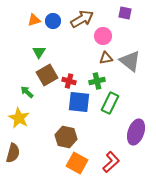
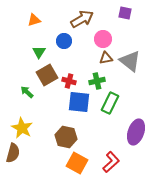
blue circle: moved 11 px right, 20 px down
pink circle: moved 3 px down
yellow star: moved 3 px right, 10 px down
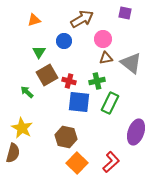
gray triangle: moved 1 px right, 2 px down
orange square: rotated 15 degrees clockwise
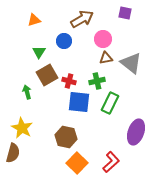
green arrow: rotated 32 degrees clockwise
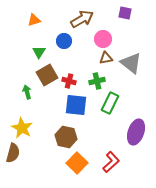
blue square: moved 3 px left, 3 px down
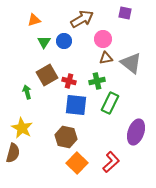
green triangle: moved 5 px right, 10 px up
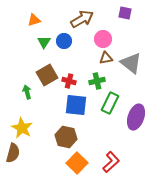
purple ellipse: moved 15 px up
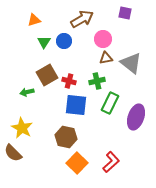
green arrow: rotated 88 degrees counterclockwise
brown semicircle: rotated 120 degrees clockwise
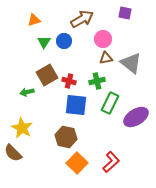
purple ellipse: rotated 40 degrees clockwise
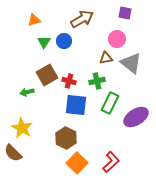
pink circle: moved 14 px right
brown hexagon: moved 1 px down; rotated 15 degrees clockwise
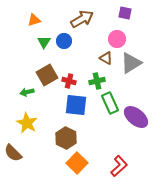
brown triangle: rotated 40 degrees clockwise
gray triangle: rotated 50 degrees clockwise
green rectangle: rotated 50 degrees counterclockwise
purple ellipse: rotated 70 degrees clockwise
yellow star: moved 5 px right, 5 px up
red L-shape: moved 8 px right, 4 px down
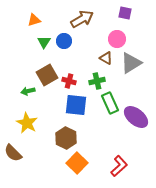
green arrow: moved 1 px right, 1 px up
